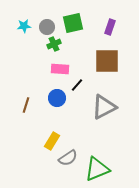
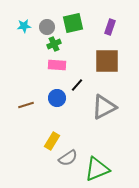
pink rectangle: moved 3 px left, 4 px up
brown line: rotated 56 degrees clockwise
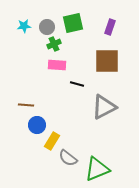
black line: moved 1 px up; rotated 64 degrees clockwise
blue circle: moved 20 px left, 27 px down
brown line: rotated 21 degrees clockwise
gray semicircle: rotated 72 degrees clockwise
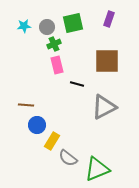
purple rectangle: moved 1 px left, 8 px up
pink rectangle: rotated 72 degrees clockwise
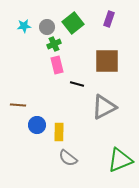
green square: rotated 25 degrees counterclockwise
brown line: moved 8 px left
yellow rectangle: moved 7 px right, 9 px up; rotated 30 degrees counterclockwise
green triangle: moved 23 px right, 9 px up
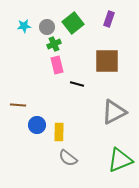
gray triangle: moved 10 px right, 5 px down
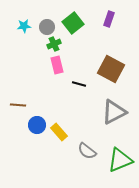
brown square: moved 4 px right, 8 px down; rotated 28 degrees clockwise
black line: moved 2 px right
yellow rectangle: rotated 42 degrees counterclockwise
gray semicircle: moved 19 px right, 7 px up
